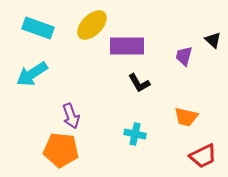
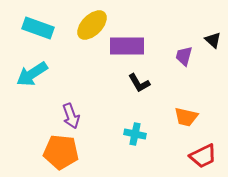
orange pentagon: moved 2 px down
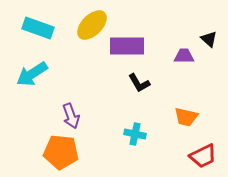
black triangle: moved 4 px left, 1 px up
purple trapezoid: rotated 75 degrees clockwise
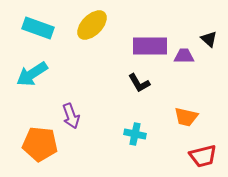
purple rectangle: moved 23 px right
orange pentagon: moved 21 px left, 8 px up
red trapezoid: rotated 12 degrees clockwise
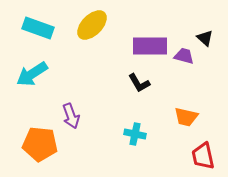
black triangle: moved 4 px left, 1 px up
purple trapezoid: rotated 15 degrees clockwise
red trapezoid: rotated 92 degrees clockwise
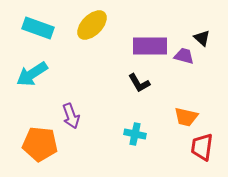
black triangle: moved 3 px left
red trapezoid: moved 1 px left, 9 px up; rotated 20 degrees clockwise
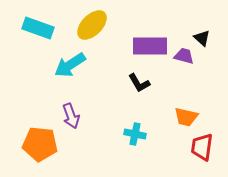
cyan arrow: moved 38 px right, 9 px up
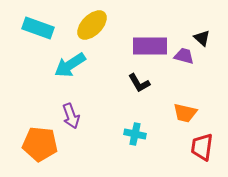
orange trapezoid: moved 1 px left, 4 px up
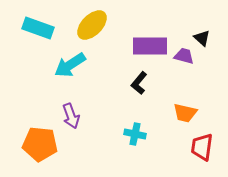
black L-shape: rotated 70 degrees clockwise
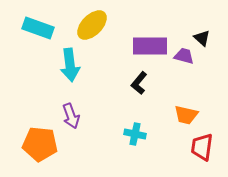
cyan arrow: rotated 64 degrees counterclockwise
orange trapezoid: moved 1 px right, 2 px down
